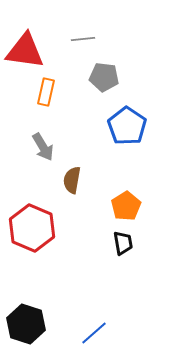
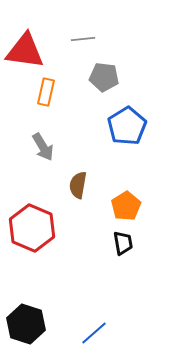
blue pentagon: rotated 6 degrees clockwise
brown semicircle: moved 6 px right, 5 px down
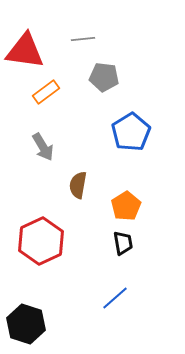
orange rectangle: rotated 40 degrees clockwise
blue pentagon: moved 4 px right, 6 px down
red hexagon: moved 9 px right, 13 px down; rotated 12 degrees clockwise
blue line: moved 21 px right, 35 px up
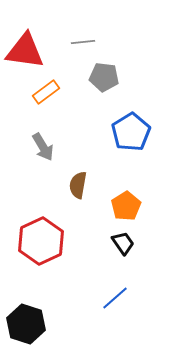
gray line: moved 3 px down
black trapezoid: rotated 25 degrees counterclockwise
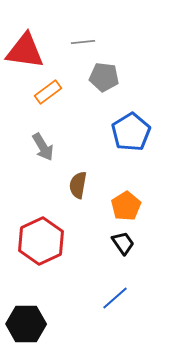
orange rectangle: moved 2 px right
black hexagon: rotated 18 degrees counterclockwise
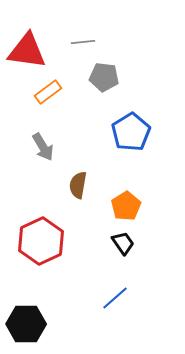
red triangle: moved 2 px right
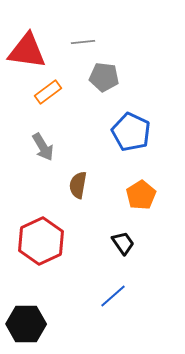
blue pentagon: rotated 15 degrees counterclockwise
orange pentagon: moved 15 px right, 11 px up
blue line: moved 2 px left, 2 px up
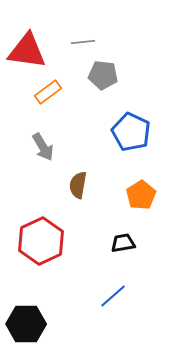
gray pentagon: moved 1 px left, 2 px up
black trapezoid: rotated 65 degrees counterclockwise
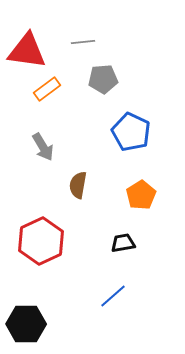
gray pentagon: moved 4 px down; rotated 12 degrees counterclockwise
orange rectangle: moved 1 px left, 3 px up
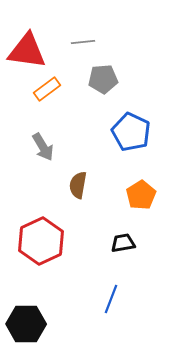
blue line: moved 2 px left, 3 px down; rotated 28 degrees counterclockwise
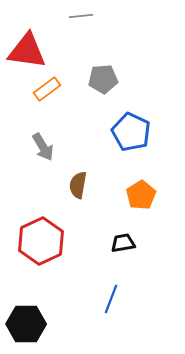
gray line: moved 2 px left, 26 px up
